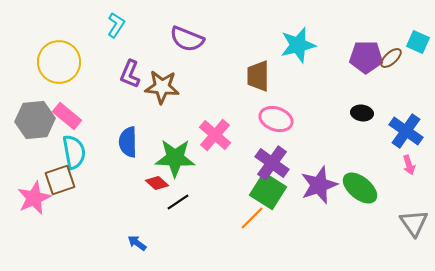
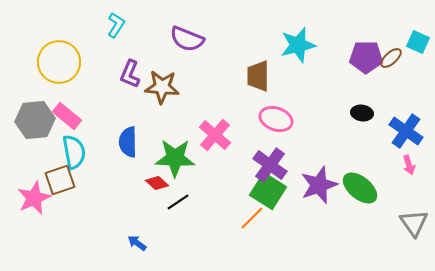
purple cross: moved 2 px left, 2 px down
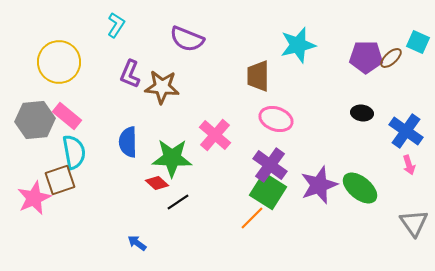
green star: moved 3 px left
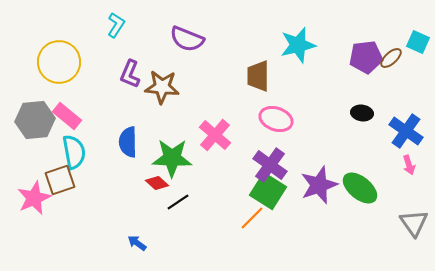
purple pentagon: rotated 8 degrees counterclockwise
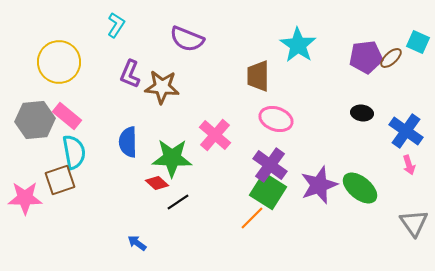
cyan star: rotated 24 degrees counterclockwise
pink star: moved 9 px left; rotated 24 degrees clockwise
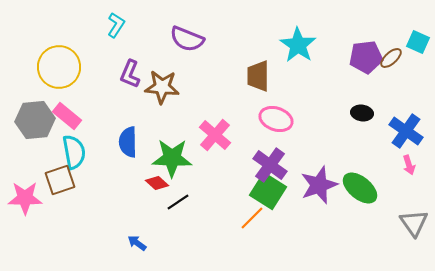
yellow circle: moved 5 px down
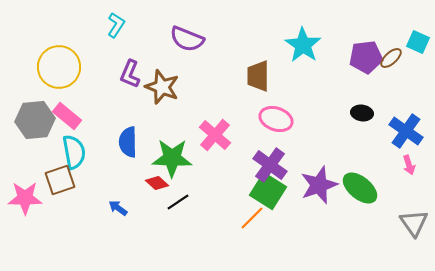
cyan star: moved 5 px right
brown star: rotated 16 degrees clockwise
blue arrow: moved 19 px left, 35 px up
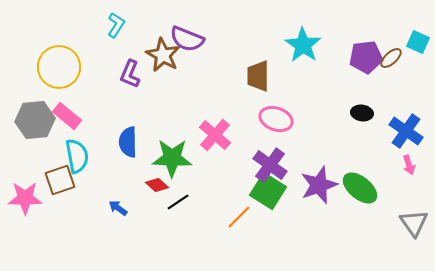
brown star: moved 1 px right, 32 px up; rotated 8 degrees clockwise
cyan semicircle: moved 3 px right, 4 px down
red diamond: moved 2 px down
orange line: moved 13 px left, 1 px up
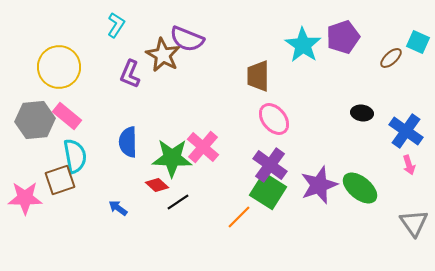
purple pentagon: moved 23 px left, 20 px up; rotated 12 degrees counterclockwise
pink ellipse: moved 2 px left; rotated 32 degrees clockwise
pink cross: moved 12 px left, 12 px down
cyan semicircle: moved 2 px left
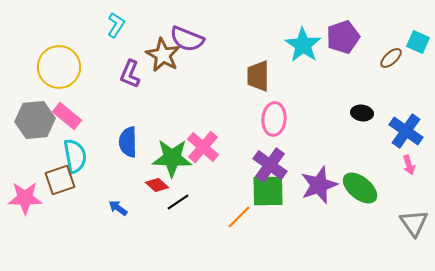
pink ellipse: rotated 44 degrees clockwise
green square: rotated 33 degrees counterclockwise
